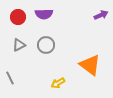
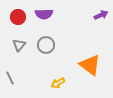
gray triangle: rotated 24 degrees counterclockwise
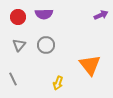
orange triangle: rotated 15 degrees clockwise
gray line: moved 3 px right, 1 px down
yellow arrow: rotated 40 degrees counterclockwise
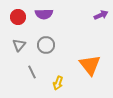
gray line: moved 19 px right, 7 px up
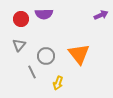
red circle: moved 3 px right, 2 px down
gray circle: moved 11 px down
orange triangle: moved 11 px left, 11 px up
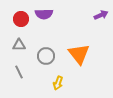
gray triangle: rotated 48 degrees clockwise
gray line: moved 13 px left
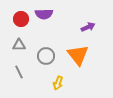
purple arrow: moved 13 px left, 12 px down
orange triangle: moved 1 px left, 1 px down
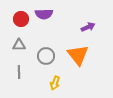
gray line: rotated 24 degrees clockwise
yellow arrow: moved 3 px left
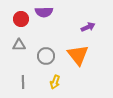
purple semicircle: moved 2 px up
gray line: moved 4 px right, 10 px down
yellow arrow: moved 1 px up
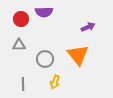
gray circle: moved 1 px left, 3 px down
gray line: moved 2 px down
